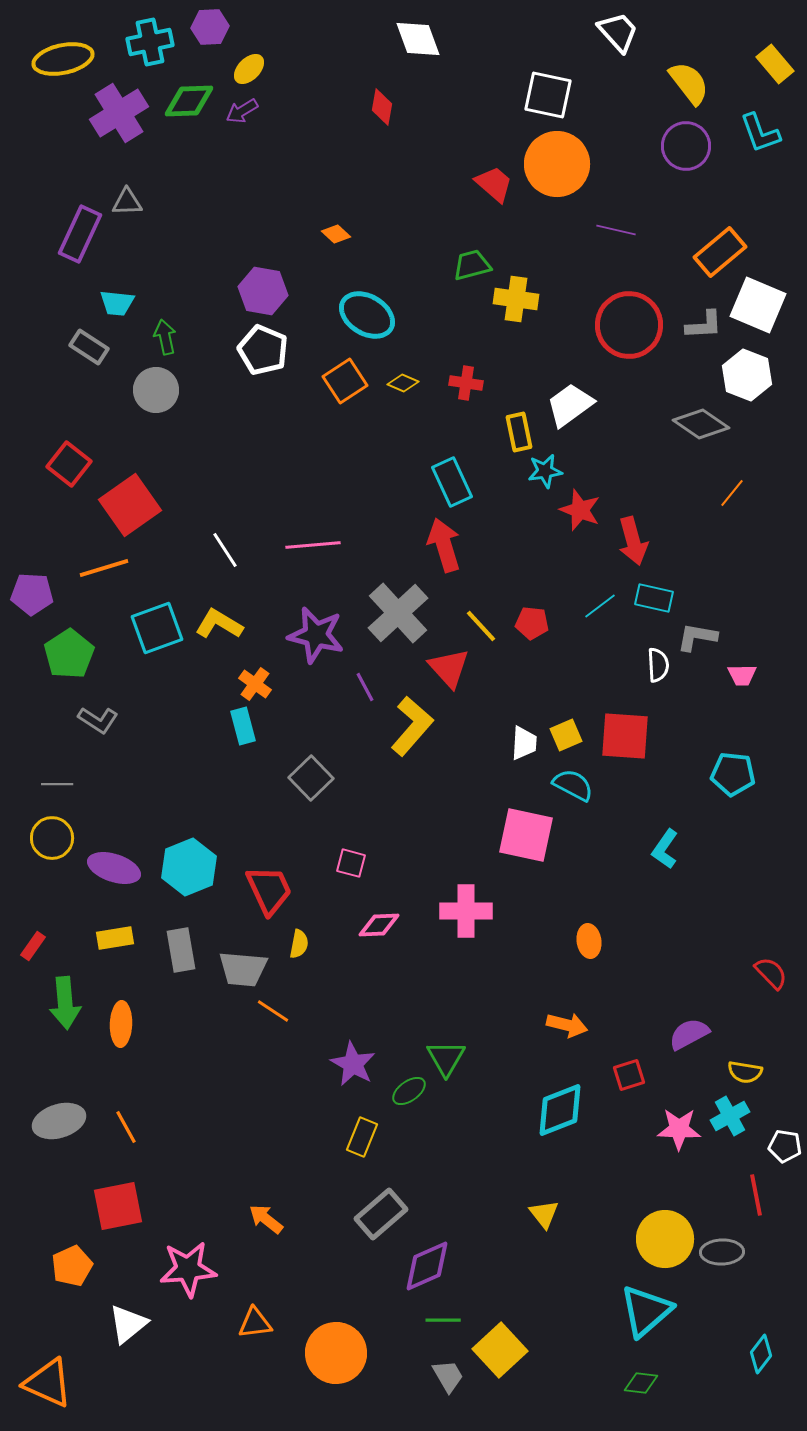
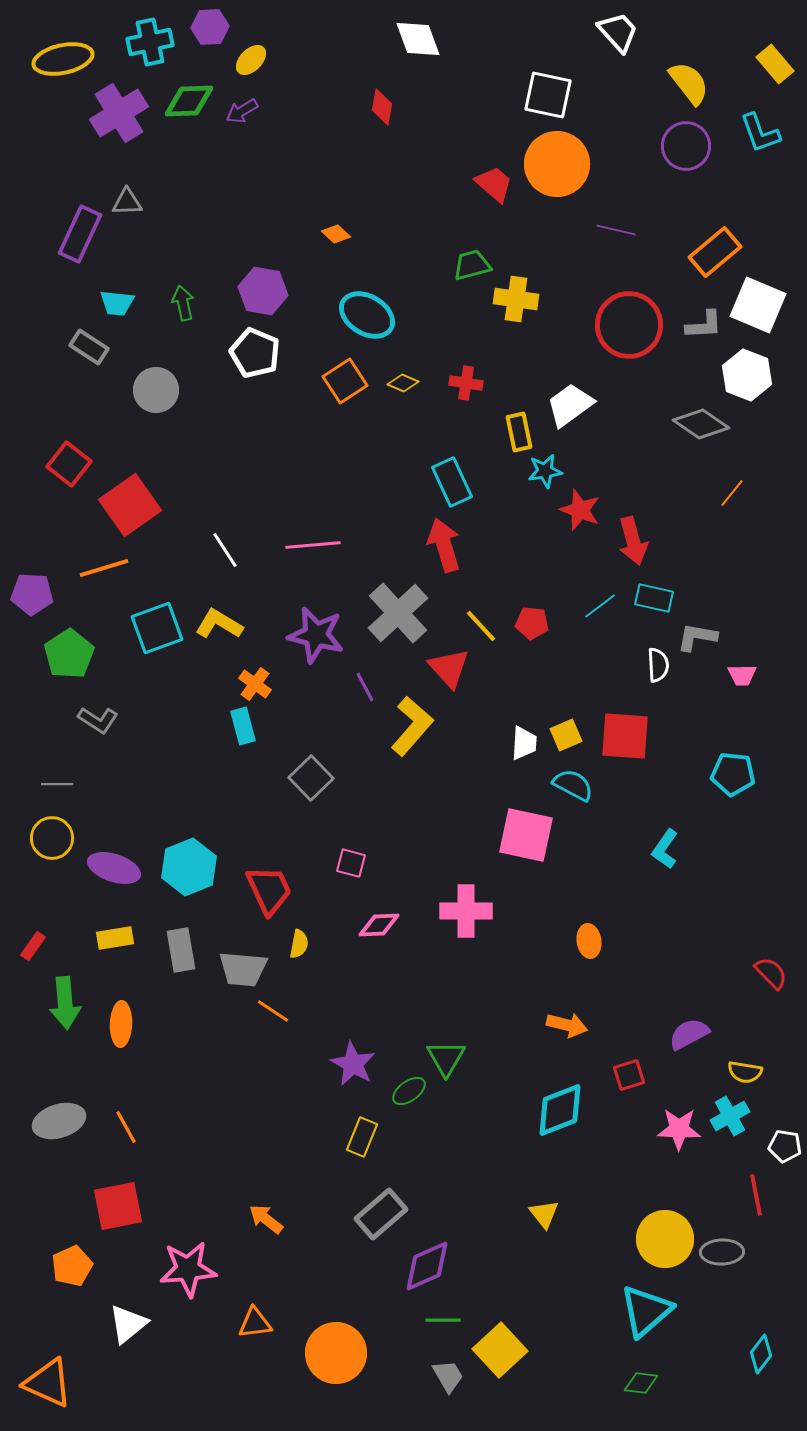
yellow ellipse at (249, 69): moved 2 px right, 9 px up
orange rectangle at (720, 252): moved 5 px left
green arrow at (165, 337): moved 18 px right, 34 px up
white pentagon at (263, 350): moved 8 px left, 3 px down
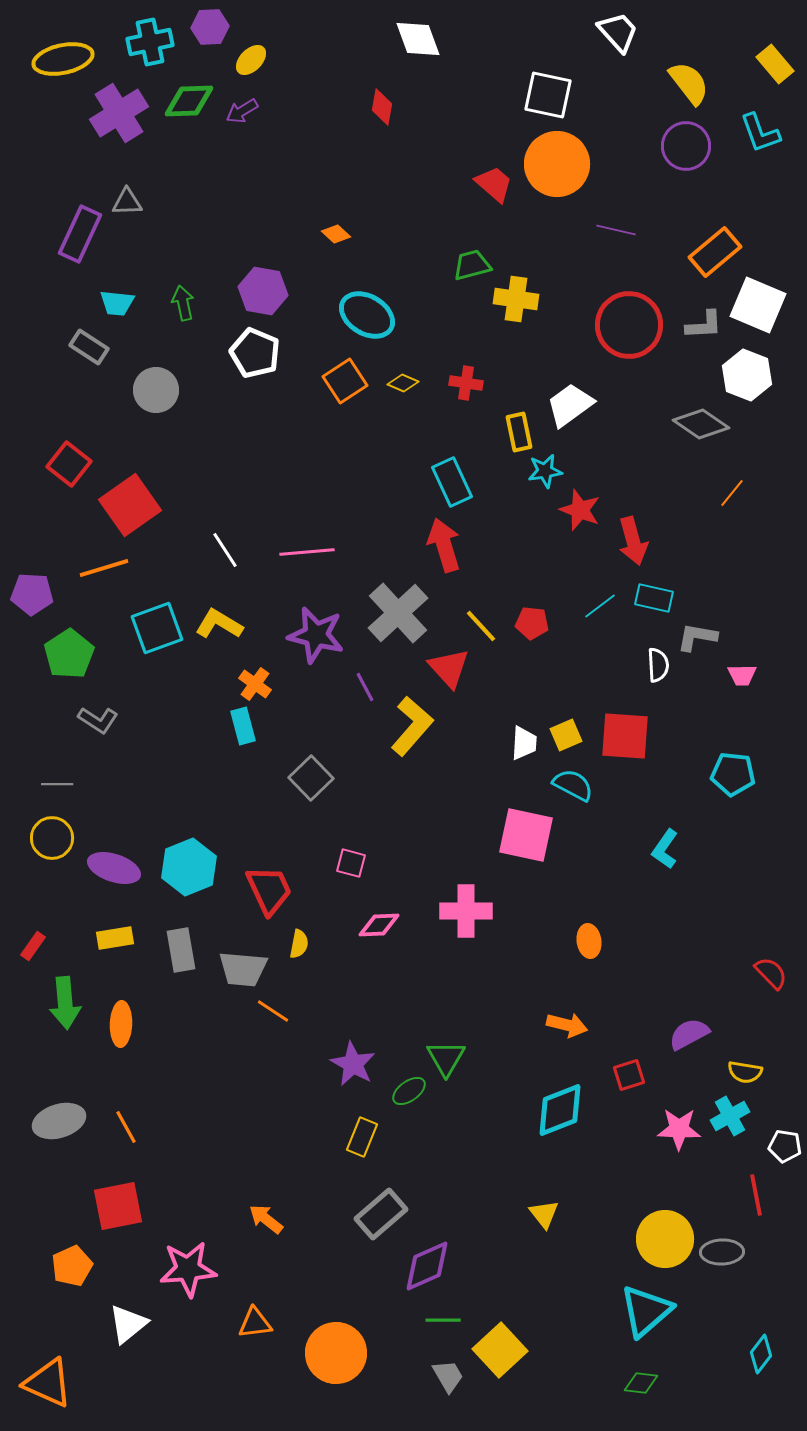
pink line at (313, 545): moved 6 px left, 7 px down
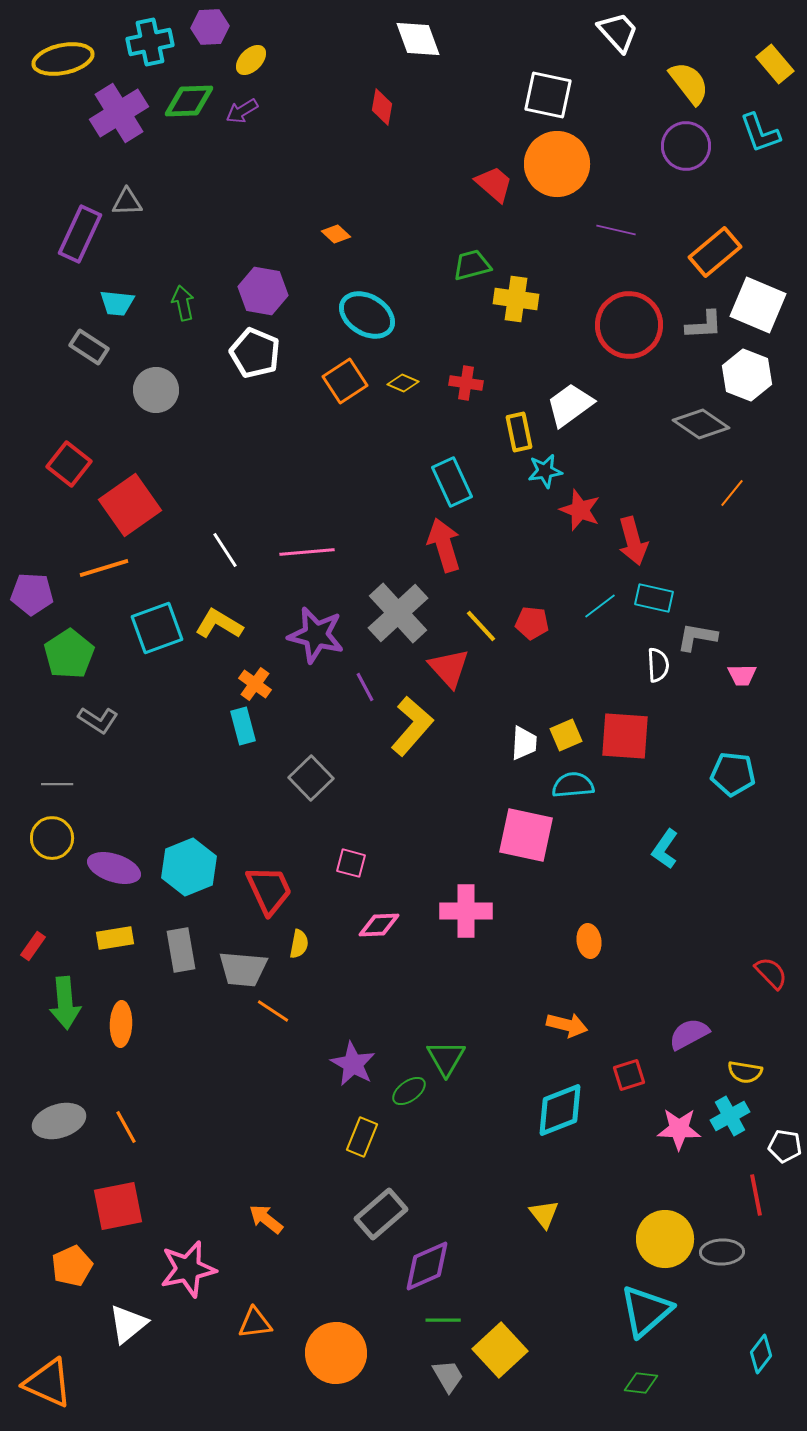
cyan semicircle at (573, 785): rotated 33 degrees counterclockwise
pink star at (188, 1269): rotated 8 degrees counterclockwise
